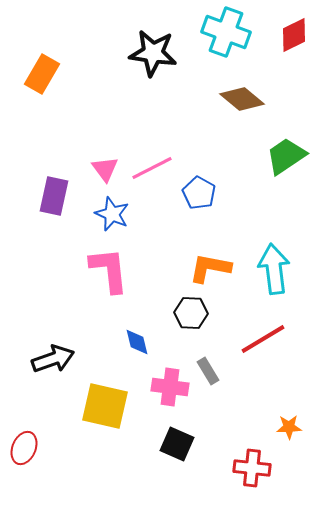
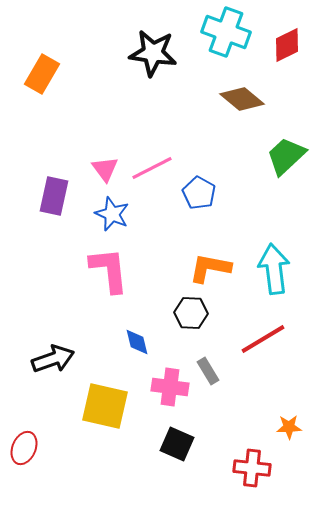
red diamond: moved 7 px left, 10 px down
green trapezoid: rotated 9 degrees counterclockwise
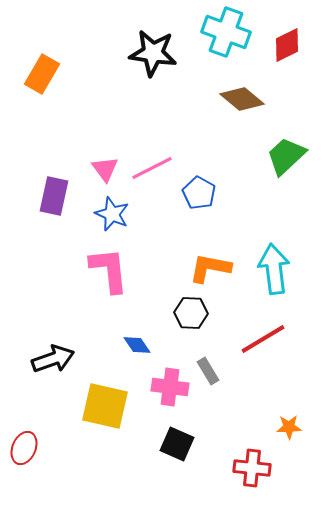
blue diamond: moved 3 px down; rotated 20 degrees counterclockwise
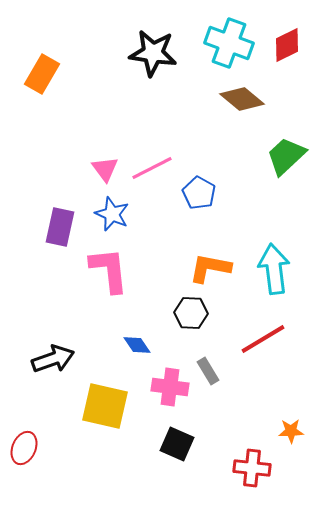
cyan cross: moved 3 px right, 11 px down
purple rectangle: moved 6 px right, 31 px down
orange star: moved 2 px right, 4 px down
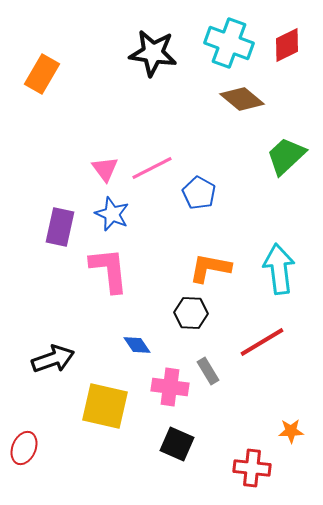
cyan arrow: moved 5 px right
red line: moved 1 px left, 3 px down
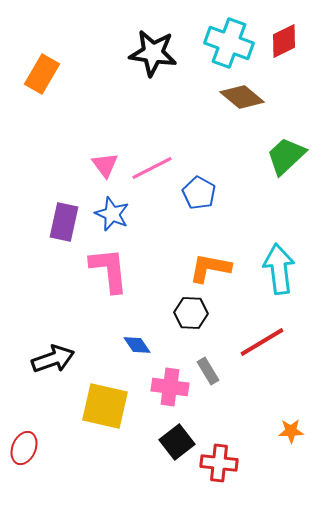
red diamond: moved 3 px left, 4 px up
brown diamond: moved 2 px up
pink triangle: moved 4 px up
purple rectangle: moved 4 px right, 5 px up
black square: moved 2 px up; rotated 28 degrees clockwise
red cross: moved 33 px left, 5 px up
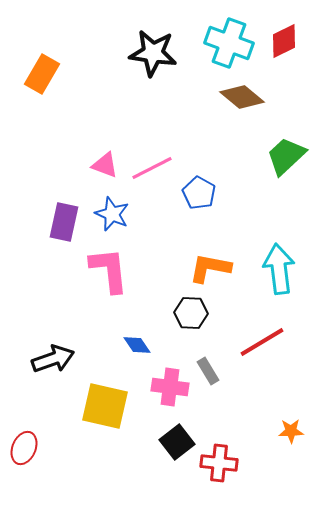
pink triangle: rotated 32 degrees counterclockwise
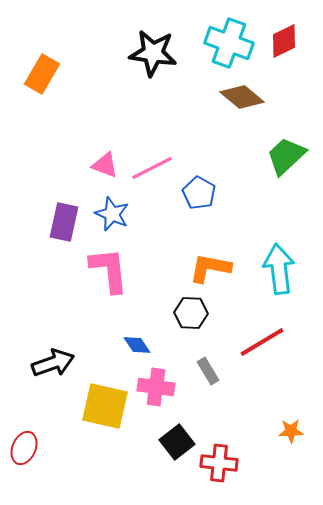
black arrow: moved 4 px down
pink cross: moved 14 px left
